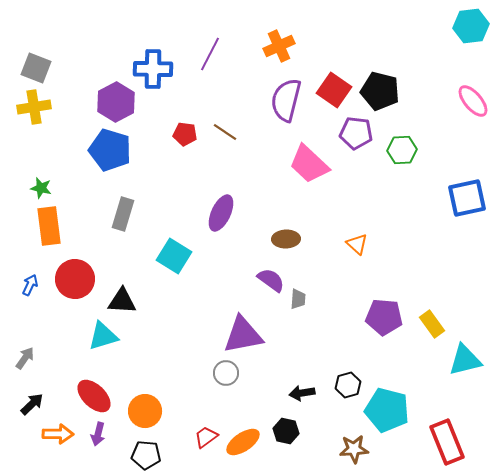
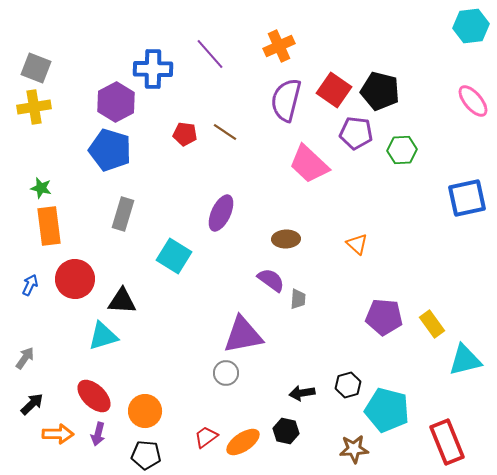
purple line at (210, 54): rotated 68 degrees counterclockwise
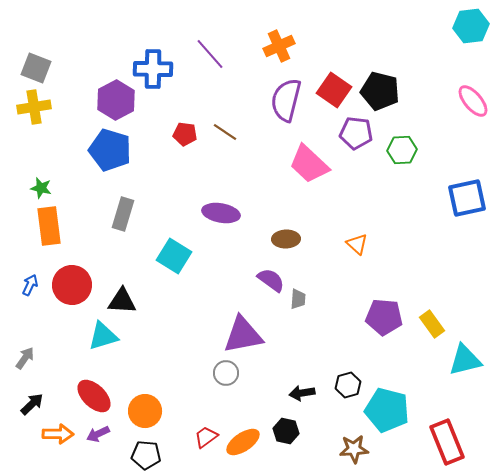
purple hexagon at (116, 102): moved 2 px up
purple ellipse at (221, 213): rotated 75 degrees clockwise
red circle at (75, 279): moved 3 px left, 6 px down
purple arrow at (98, 434): rotated 50 degrees clockwise
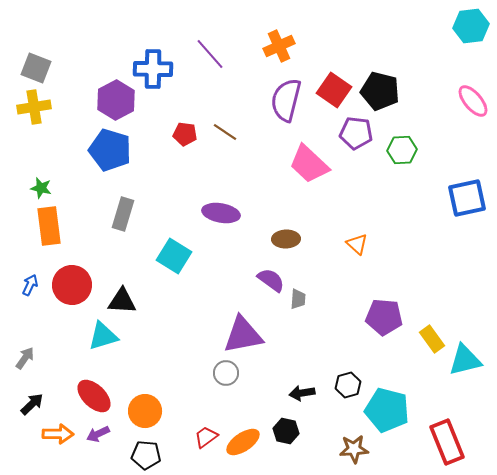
yellow rectangle at (432, 324): moved 15 px down
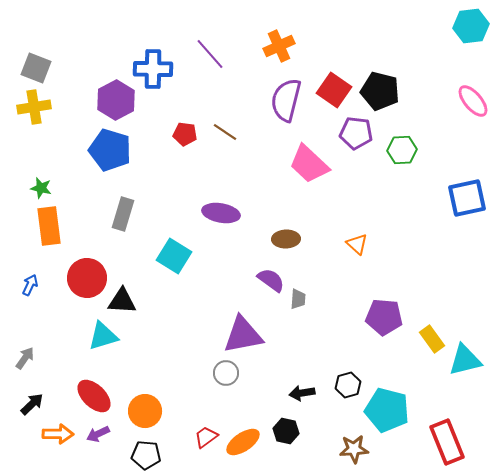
red circle at (72, 285): moved 15 px right, 7 px up
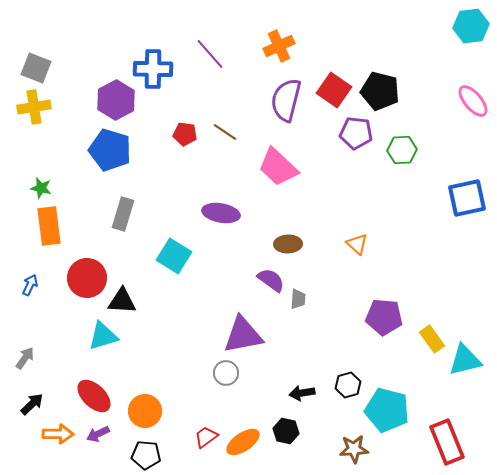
pink trapezoid at (309, 164): moved 31 px left, 3 px down
brown ellipse at (286, 239): moved 2 px right, 5 px down
